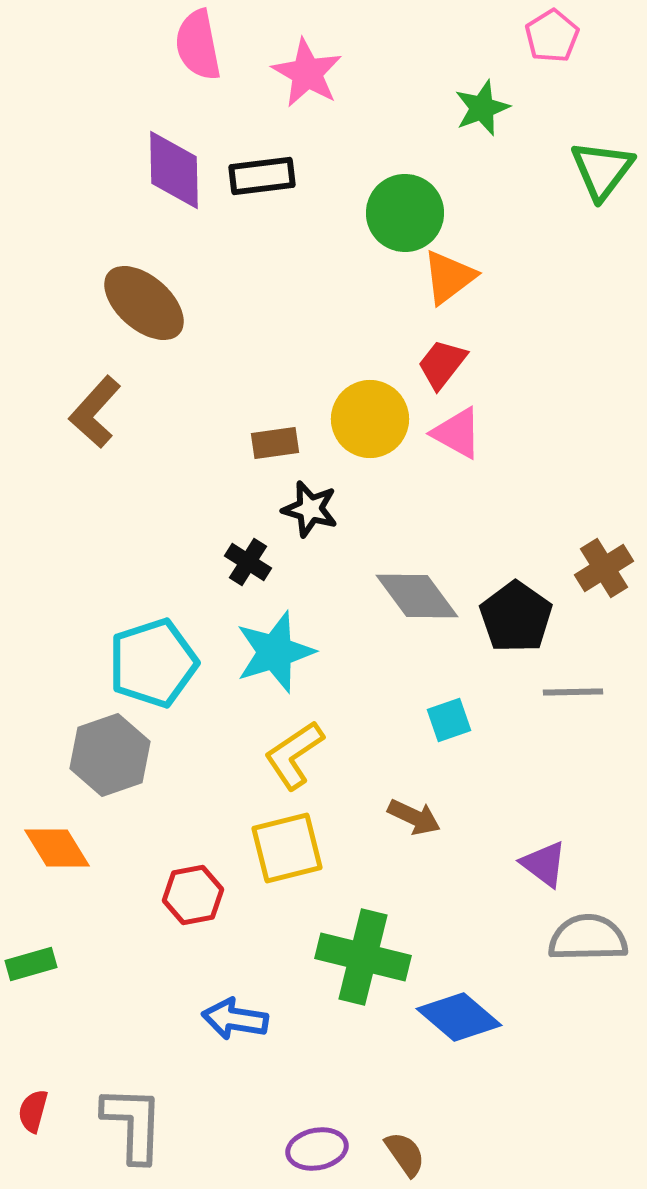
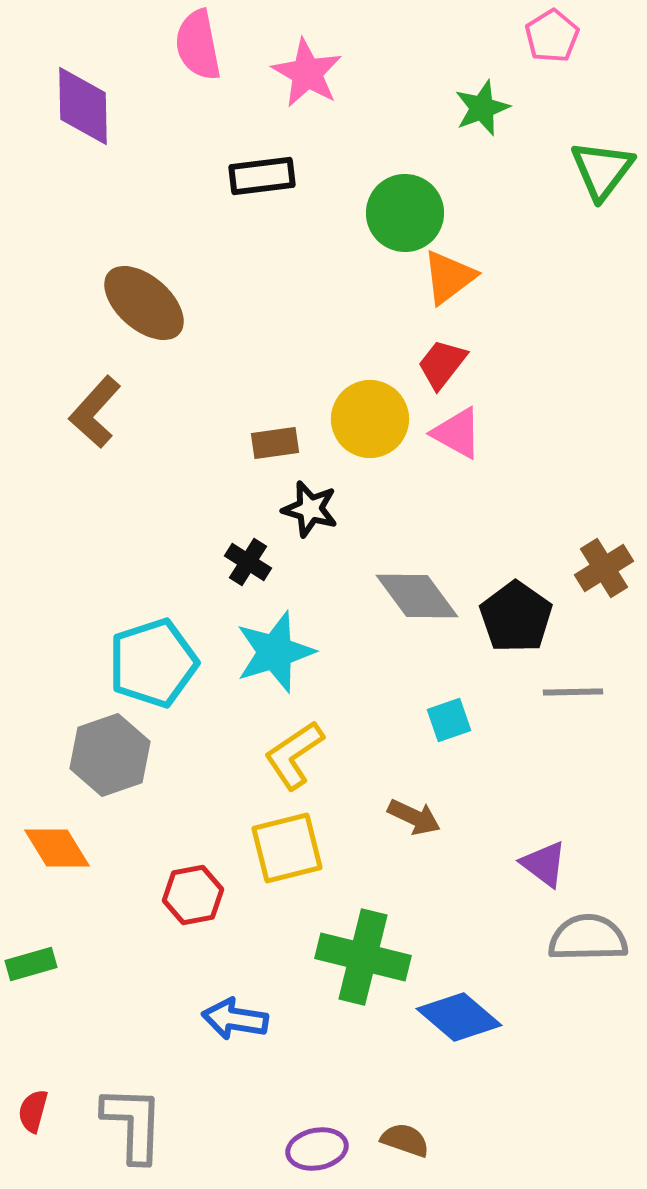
purple diamond: moved 91 px left, 64 px up
brown semicircle: moved 14 px up; rotated 36 degrees counterclockwise
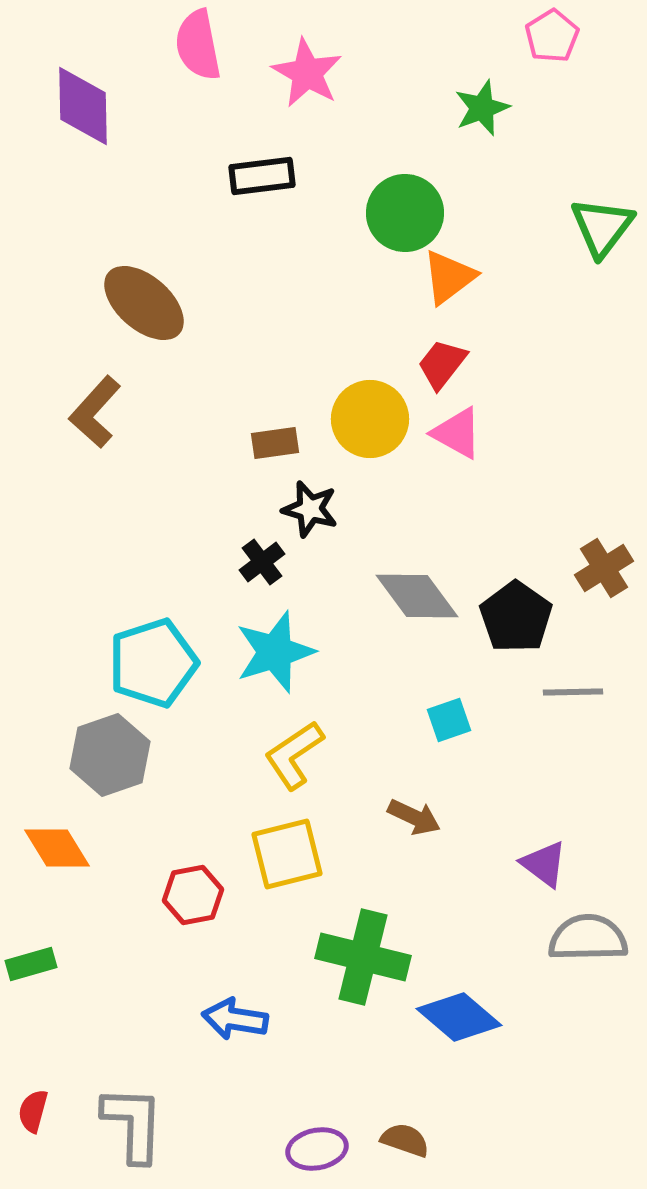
green triangle: moved 57 px down
black cross: moved 14 px right; rotated 21 degrees clockwise
yellow square: moved 6 px down
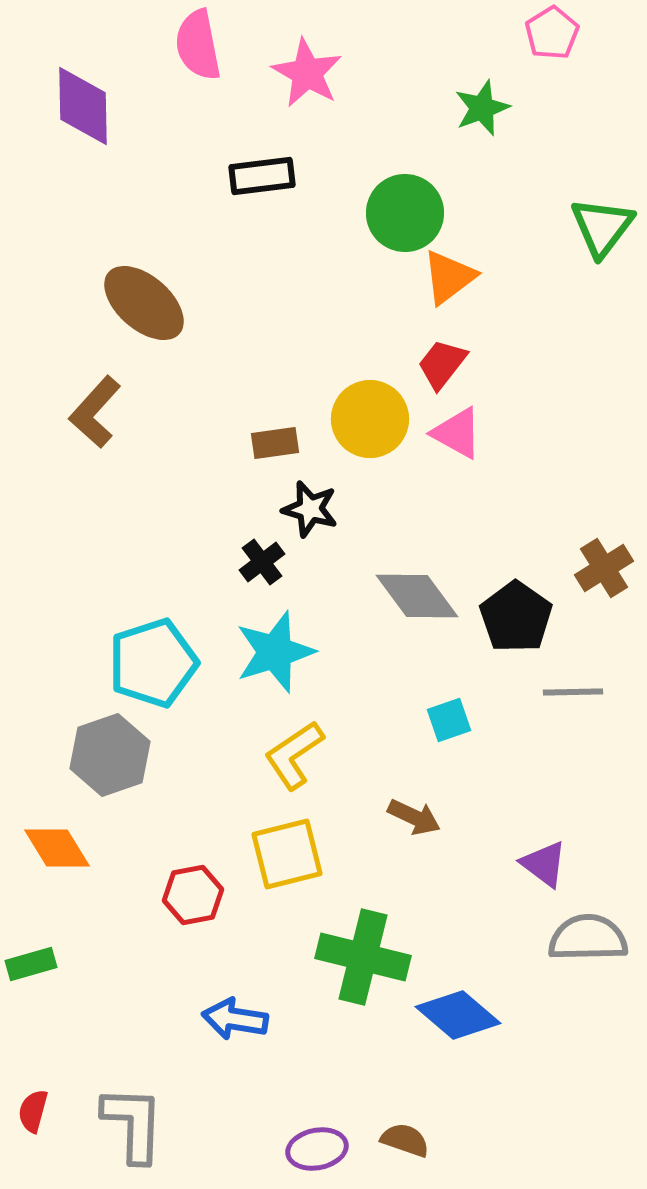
pink pentagon: moved 3 px up
blue diamond: moved 1 px left, 2 px up
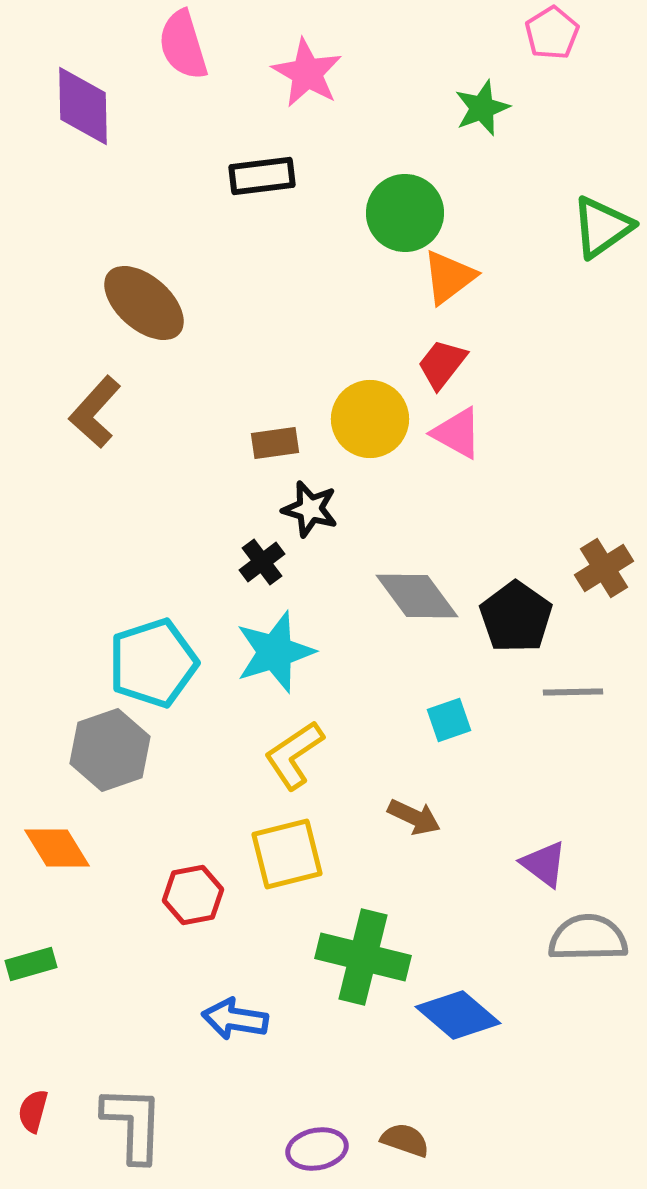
pink semicircle: moved 15 px left; rotated 6 degrees counterclockwise
green triangle: rotated 18 degrees clockwise
gray hexagon: moved 5 px up
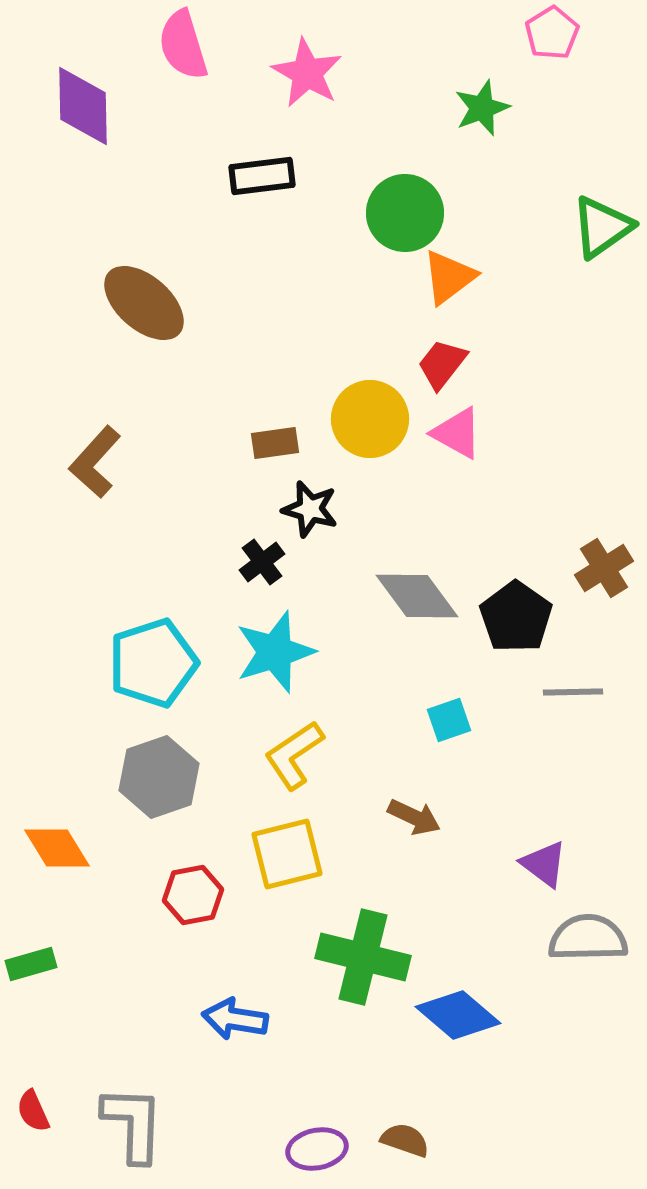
brown L-shape: moved 50 px down
gray hexagon: moved 49 px right, 27 px down
red semicircle: rotated 39 degrees counterclockwise
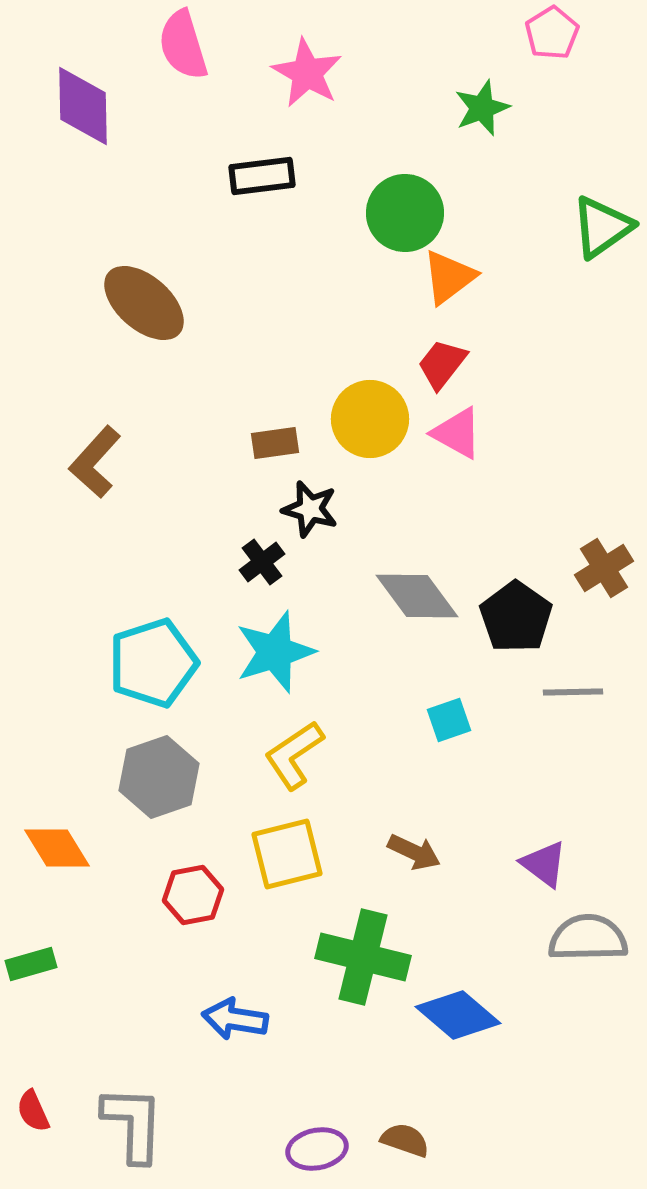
brown arrow: moved 35 px down
